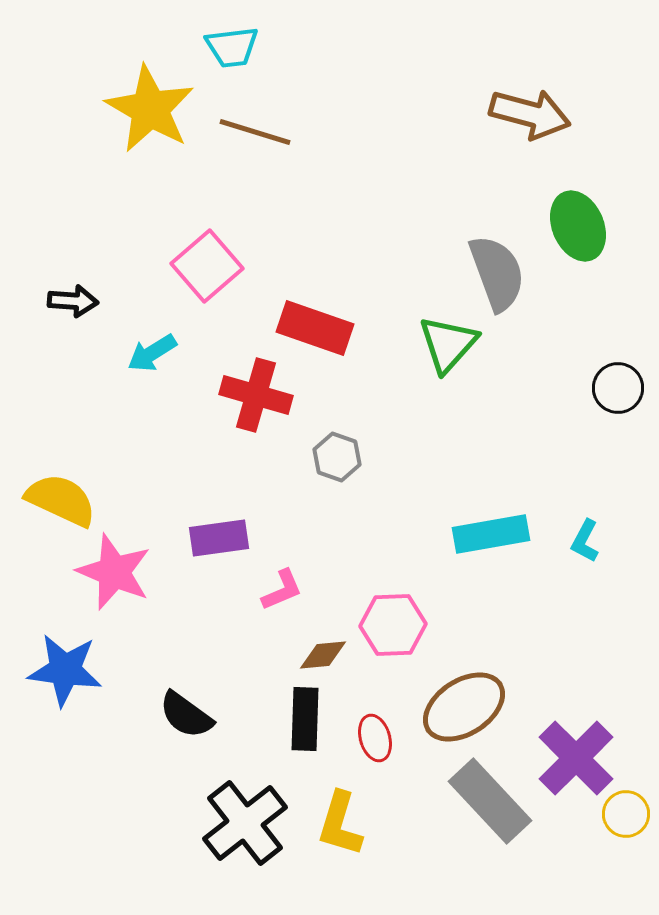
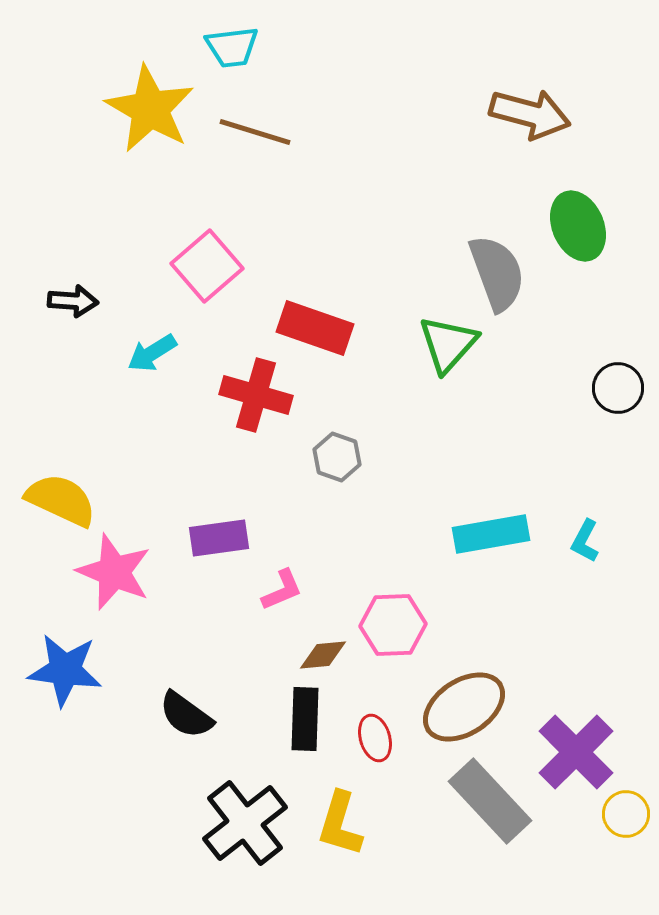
purple cross: moved 6 px up
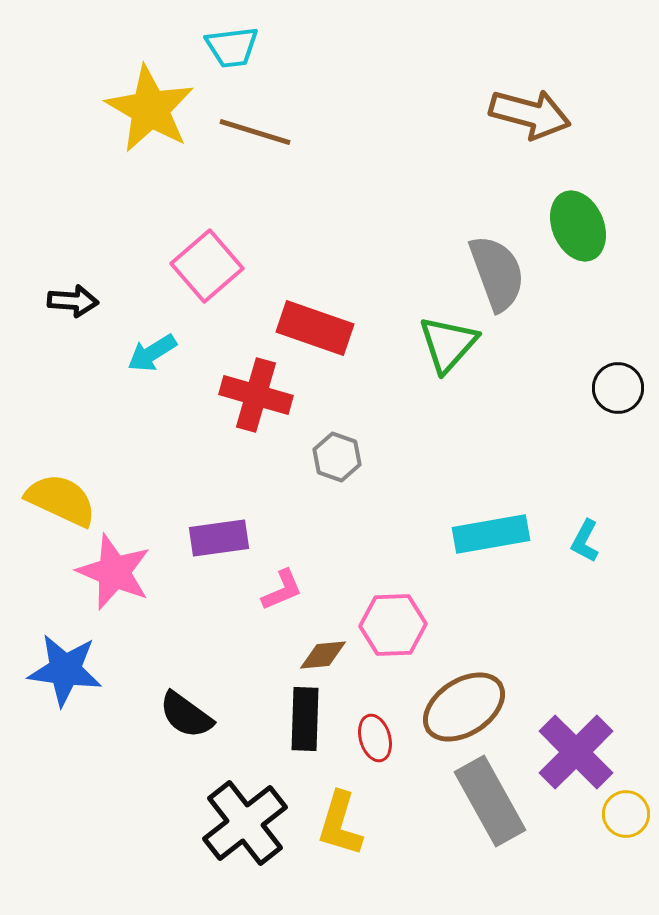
gray rectangle: rotated 14 degrees clockwise
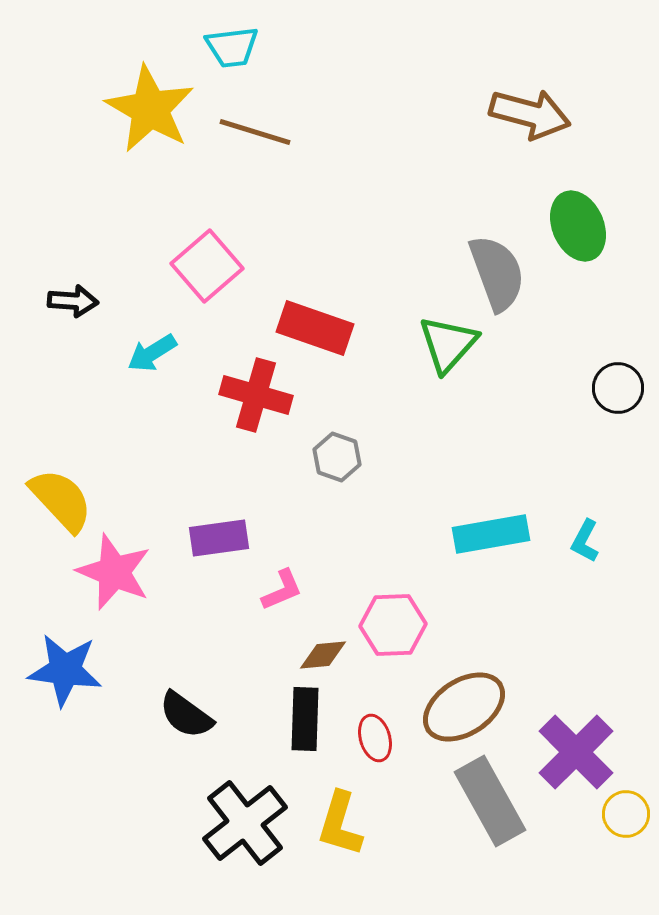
yellow semicircle: rotated 22 degrees clockwise
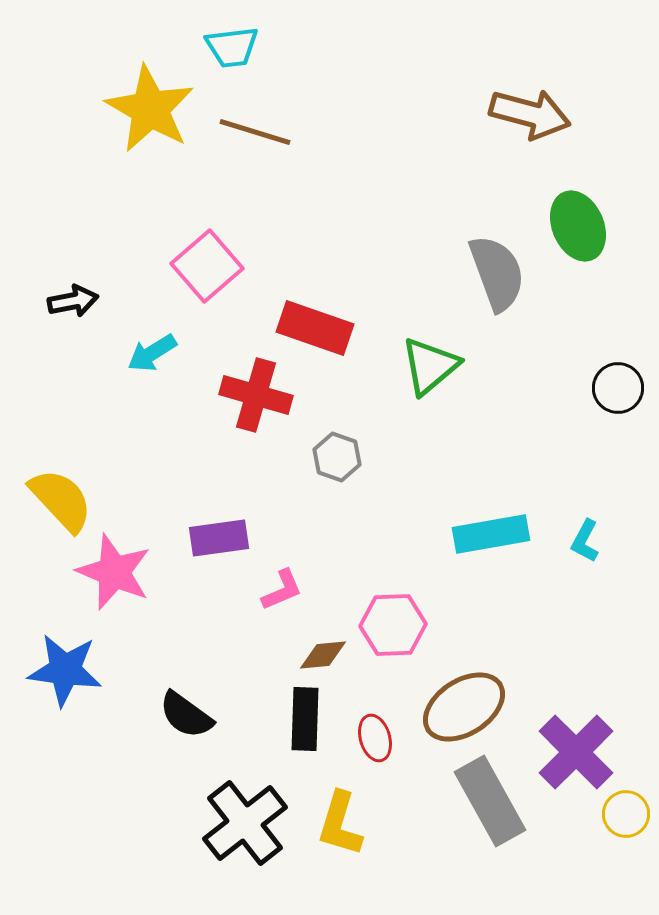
black arrow: rotated 15 degrees counterclockwise
green triangle: moved 18 px left, 22 px down; rotated 8 degrees clockwise
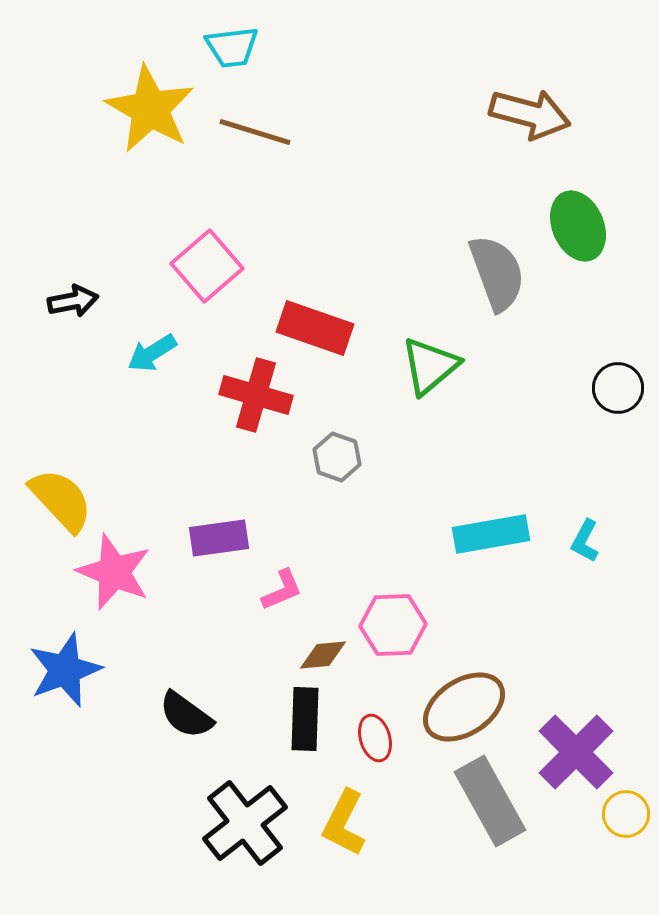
blue star: rotated 28 degrees counterclockwise
yellow L-shape: moved 4 px right, 1 px up; rotated 10 degrees clockwise
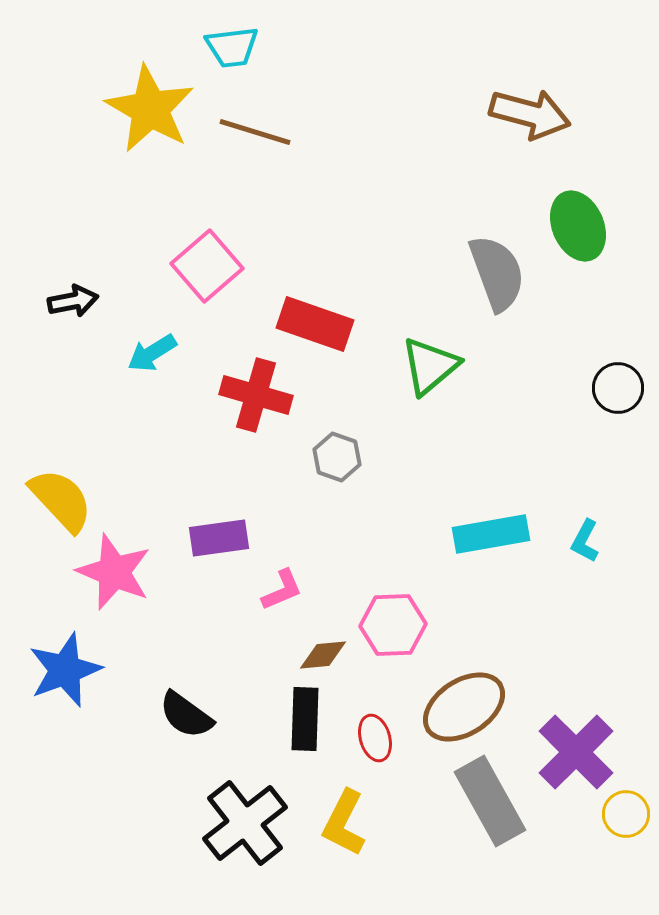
red rectangle: moved 4 px up
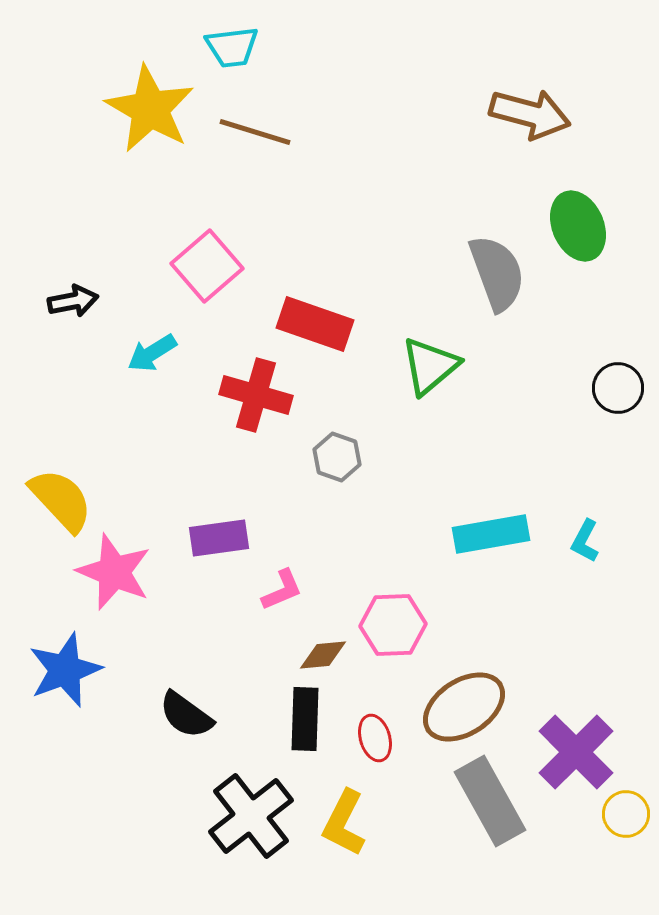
black cross: moved 6 px right, 7 px up
